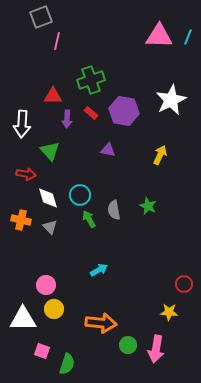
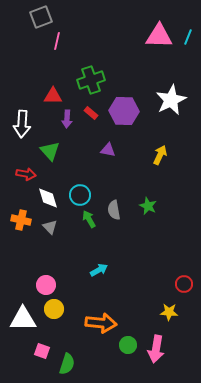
purple hexagon: rotated 8 degrees counterclockwise
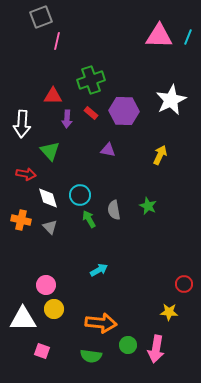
green semicircle: moved 24 px right, 8 px up; rotated 80 degrees clockwise
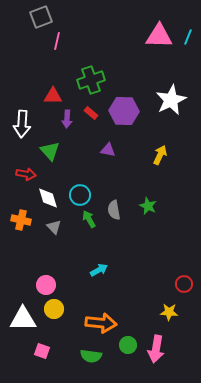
gray triangle: moved 4 px right
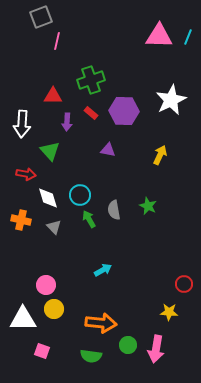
purple arrow: moved 3 px down
cyan arrow: moved 4 px right
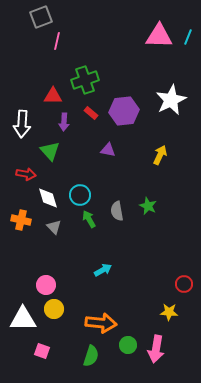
green cross: moved 6 px left
purple hexagon: rotated 8 degrees counterclockwise
purple arrow: moved 3 px left
gray semicircle: moved 3 px right, 1 px down
green semicircle: rotated 80 degrees counterclockwise
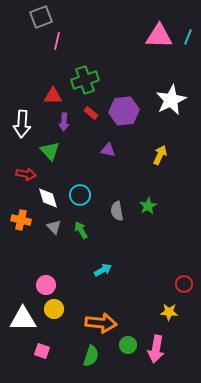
green star: rotated 18 degrees clockwise
green arrow: moved 8 px left, 11 px down
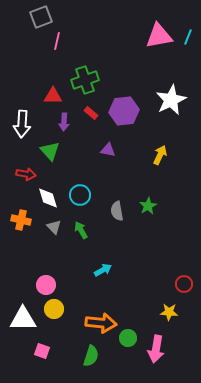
pink triangle: rotated 12 degrees counterclockwise
green circle: moved 7 px up
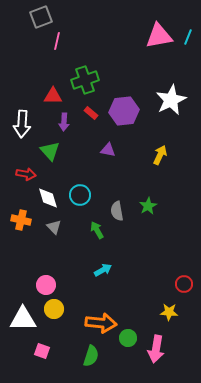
green arrow: moved 16 px right
